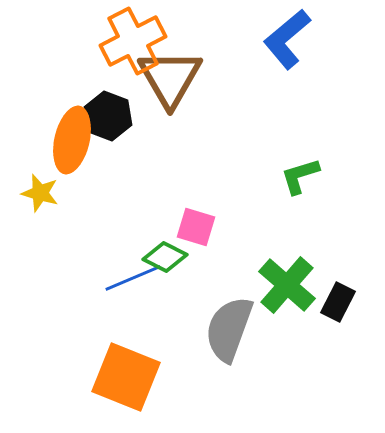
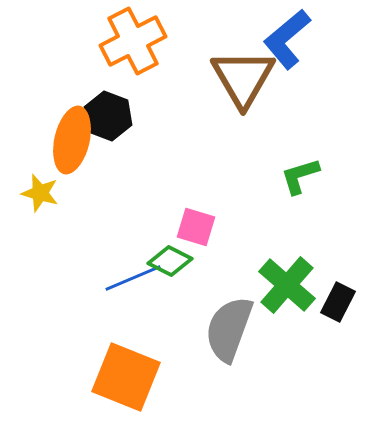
brown triangle: moved 73 px right
green diamond: moved 5 px right, 4 px down
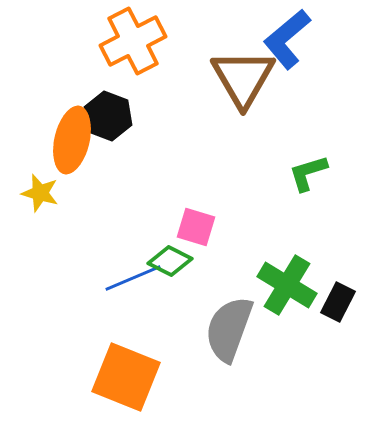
green L-shape: moved 8 px right, 3 px up
green cross: rotated 10 degrees counterclockwise
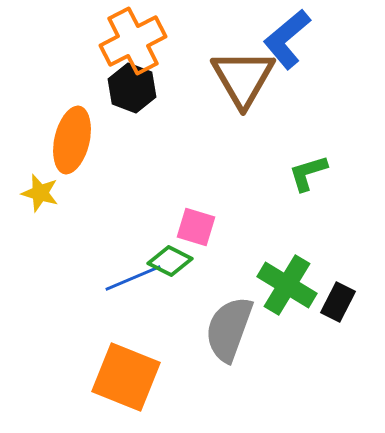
black hexagon: moved 24 px right, 28 px up
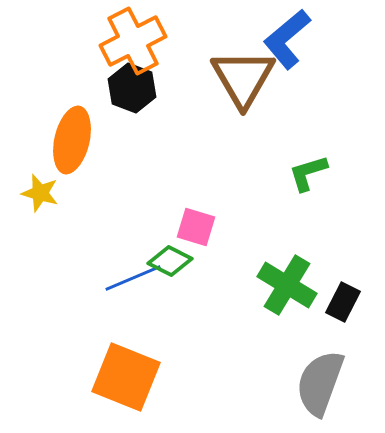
black rectangle: moved 5 px right
gray semicircle: moved 91 px right, 54 px down
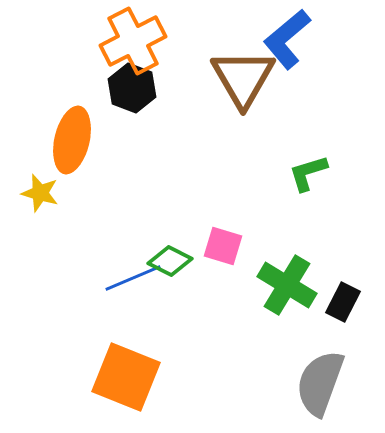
pink square: moved 27 px right, 19 px down
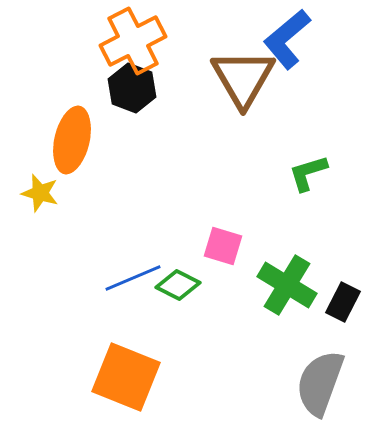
green diamond: moved 8 px right, 24 px down
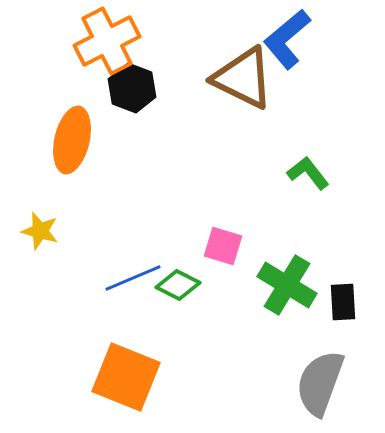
orange cross: moved 26 px left
brown triangle: rotated 34 degrees counterclockwise
green L-shape: rotated 69 degrees clockwise
yellow star: moved 38 px down
black rectangle: rotated 30 degrees counterclockwise
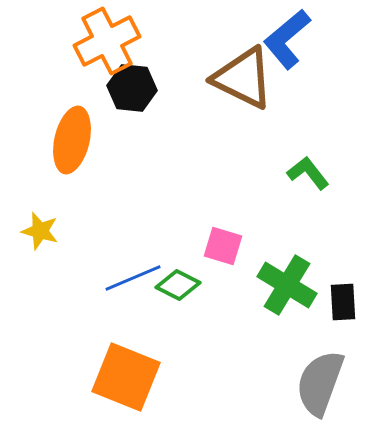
black hexagon: rotated 15 degrees counterclockwise
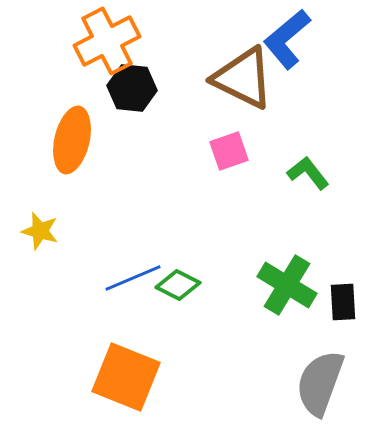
pink square: moved 6 px right, 95 px up; rotated 36 degrees counterclockwise
